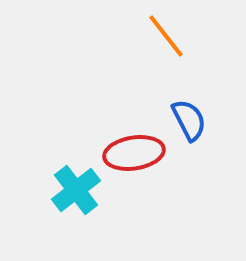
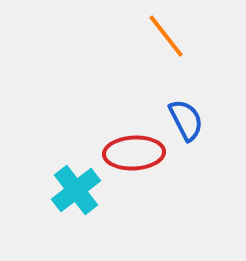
blue semicircle: moved 3 px left
red ellipse: rotated 6 degrees clockwise
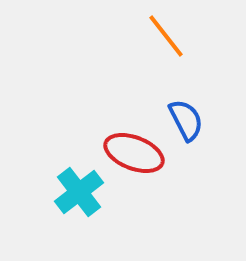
red ellipse: rotated 24 degrees clockwise
cyan cross: moved 3 px right, 2 px down
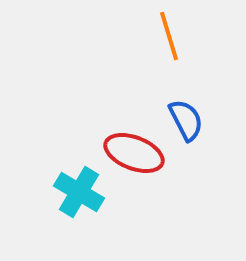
orange line: moved 3 px right; rotated 21 degrees clockwise
cyan cross: rotated 21 degrees counterclockwise
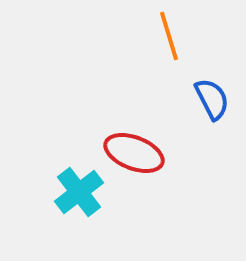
blue semicircle: moved 26 px right, 21 px up
cyan cross: rotated 21 degrees clockwise
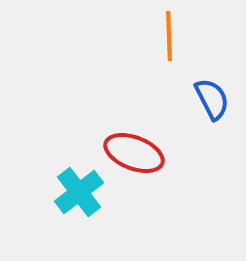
orange line: rotated 15 degrees clockwise
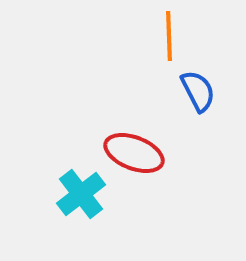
blue semicircle: moved 14 px left, 8 px up
cyan cross: moved 2 px right, 2 px down
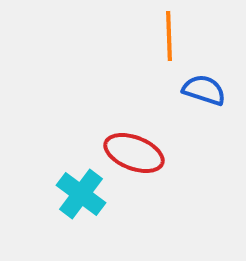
blue semicircle: moved 6 px right, 1 px up; rotated 45 degrees counterclockwise
cyan cross: rotated 15 degrees counterclockwise
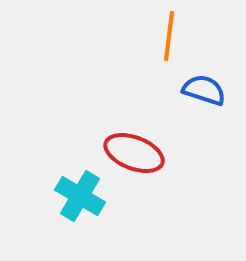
orange line: rotated 9 degrees clockwise
cyan cross: moved 1 px left, 2 px down; rotated 6 degrees counterclockwise
